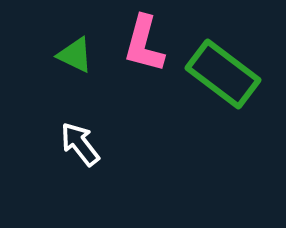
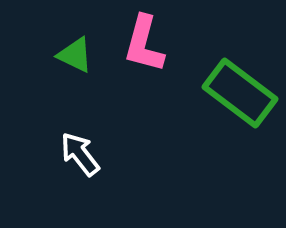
green rectangle: moved 17 px right, 19 px down
white arrow: moved 10 px down
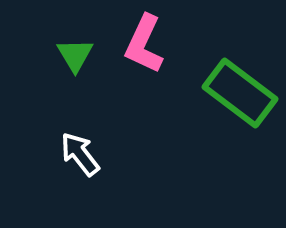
pink L-shape: rotated 10 degrees clockwise
green triangle: rotated 33 degrees clockwise
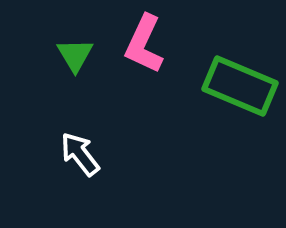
green rectangle: moved 7 px up; rotated 14 degrees counterclockwise
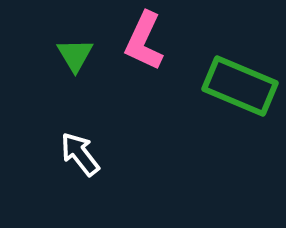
pink L-shape: moved 3 px up
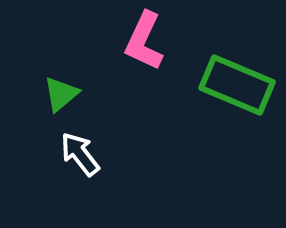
green triangle: moved 14 px left, 39 px down; rotated 21 degrees clockwise
green rectangle: moved 3 px left, 1 px up
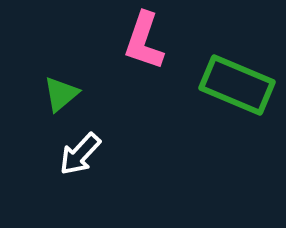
pink L-shape: rotated 6 degrees counterclockwise
white arrow: rotated 99 degrees counterclockwise
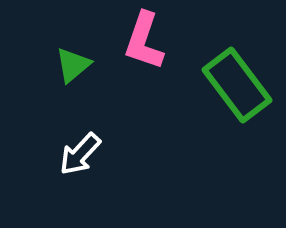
green rectangle: rotated 30 degrees clockwise
green triangle: moved 12 px right, 29 px up
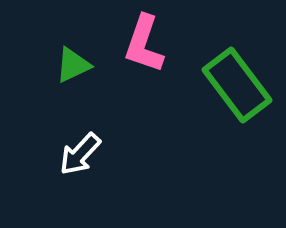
pink L-shape: moved 3 px down
green triangle: rotated 15 degrees clockwise
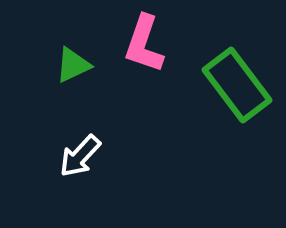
white arrow: moved 2 px down
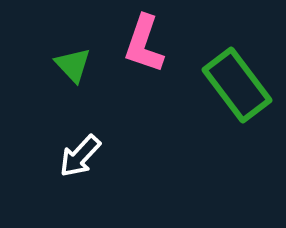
green triangle: rotated 48 degrees counterclockwise
